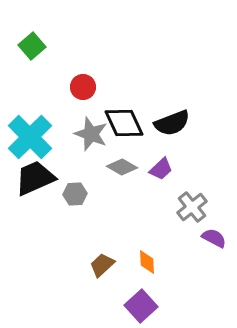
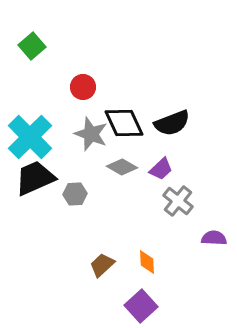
gray cross: moved 14 px left, 6 px up; rotated 12 degrees counterclockwise
purple semicircle: rotated 25 degrees counterclockwise
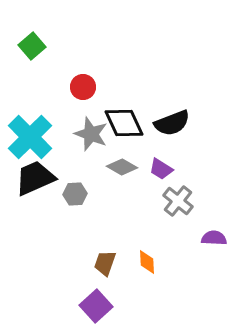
purple trapezoid: rotated 75 degrees clockwise
brown trapezoid: moved 3 px right, 2 px up; rotated 28 degrees counterclockwise
purple square: moved 45 px left
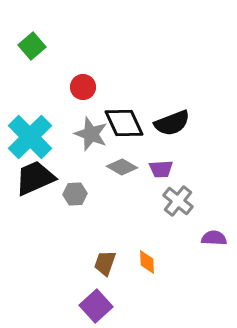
purple trapezoid: rotated 35 degrees counterclockwise
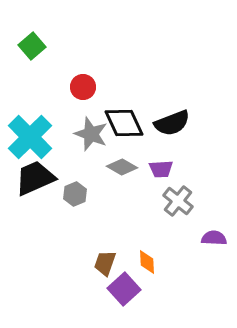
gray hexagon: rotated 20 degrees counterclockwise
purple square: moved 28 px right, 17 px up
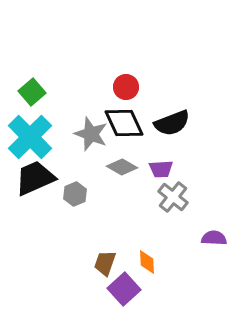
green square: moved 46 px down
red circle: moved 43 px right
gray cross: moved 5 px left, 4 px up
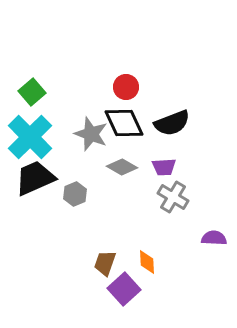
purple trapezoid: moved 3 px right, 2 px up
gray cross: rotated 8 degrees counterclockwise
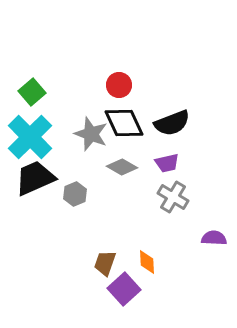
red circle: moved 7 px left, 2 px up
purple trapezoid: moved 3 px right, 4 px up; rotated 10 degrees counterclockwise
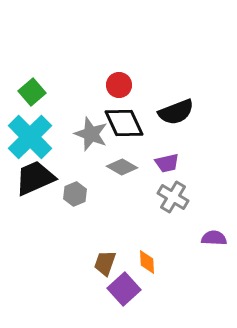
black semicircle: moved 4 px right, 11 px up
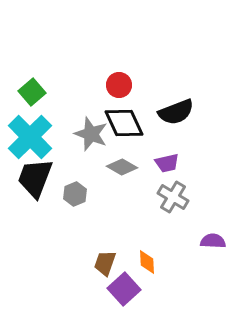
black trapezoid: rotated 45 degrees counterclockwise
purple semicircle: moved 1 px left, 3 px down
